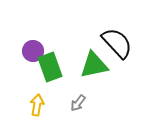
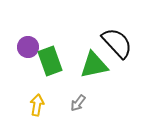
purple circle: moved 5 px left, 4 px up
green rectangle: moved 6 px up
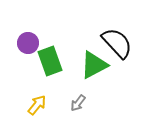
purple circle: moved 4 px up
green triangle: rotated 16 degrees counterclockwise
yellow arrow: rotated 30 degrees clockwise
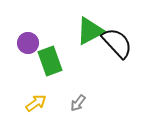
green triangle: moved 4 px left, 34 px up
yellow arrow: moved 1 px left, 2 px up; rotated 15 degrees clockwise
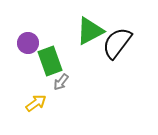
black semicircle: rotated 100 degrees counterclockwise
gray arrow: moved 17 px left, 21 px up
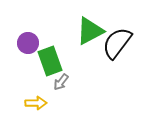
yellow arrow: rotated 35 degrees clockwise
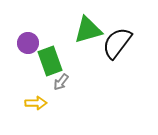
green triangle: moved 2 px left, 1 px up; rotated 12 degrees clockwise
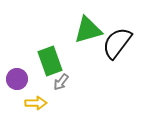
purple circle: moved 11 px left, 36 px down
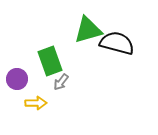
black semicircle: rotated 68 degrees clockwise
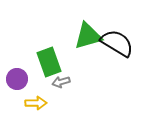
green triangle: moved 6 px down
black semicircle: rotated 16 degrees clockwise
green rectangle: moved 1 px left, 1 px down
gray arrow: rotated 36 degrees clockwise
